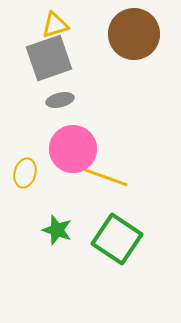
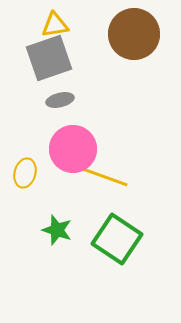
yellow triangle: rotated 8 degrees clockwise
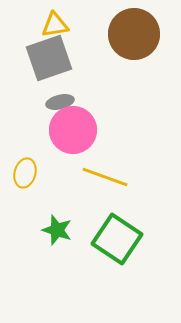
gray ellipse: moved 2 px down
pink circle: moved 19 px up
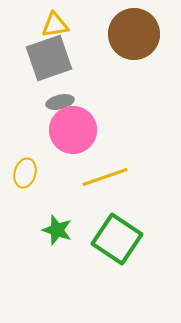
yellow line: rotated 39 degrees counterclockwise
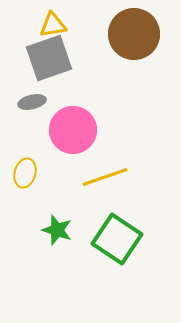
yellow triangle: moved 2 px left
gray ellipse: moved 28 px left
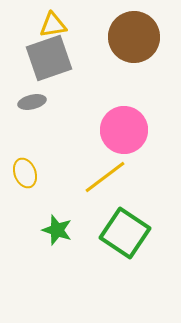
brown circle: moved 3 px down
pink circle: moved 51 px right
yellow ellipse: rotated 36 degrees counterclockwise
yellow line: rotated 18 degrees counterclockwise
green square: moved 8 px right, 6 px up
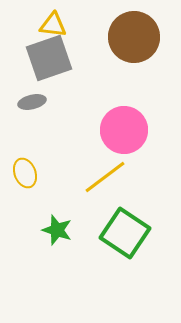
yellow triangle: rotated 16 degrees clockwise
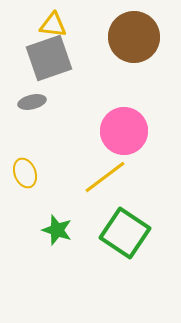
pink circle: moved 1 px down
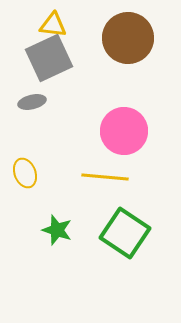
brown circle: moved 6 px left, 1 px down
gray square: rotated 6 degrees counterclockwise
yellow line: rotated 42 degrees clockwise
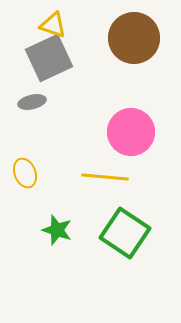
yellow triangle: rotated 12 degrees clockwise
brown circle: moved 6 px right
pink circle: moved 7 px right, 1 px down
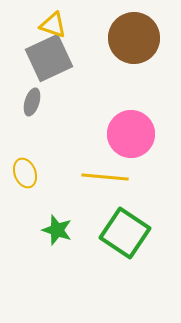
gray ellipse: rotated 60 degrees counterclockwise
pink circle: moved 2 px down
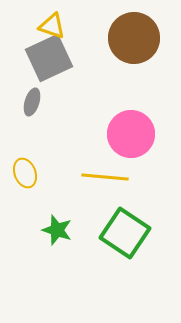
yellow triangle: moved 1 px left, 1 px down
